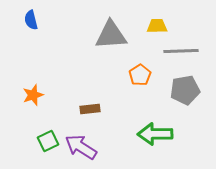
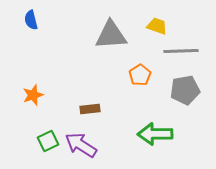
yellow trapezoid: rotated 20 degrees clockwise
purple arrow: moved 2 px up
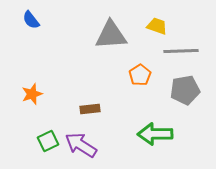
blue semicircle: rotated 24 degrees counterclockwise
orange star: moved 1 px left, 1 px up
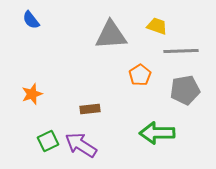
green arrow: moved 2 px right, 1 px up
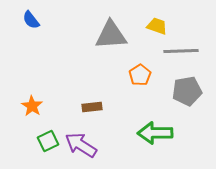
gray pentagon: moved 2 px right, 1 px down
orange star: moved 12 px down; rotated 20 degrees counterclockwise
brown rectangle: moved 2 px right, 2 px up
green arrow: moved 2 px left
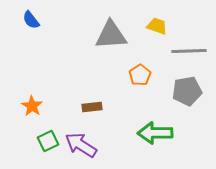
gray line: moved 8 px right
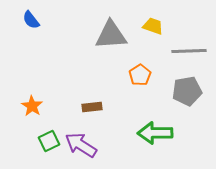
yellow trapezoid: moved 4 px left
green square: moved 1 px right
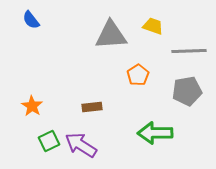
orange pentagon: moved 2 px left
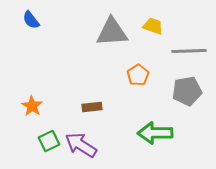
gray triangle: moved 1 px right, 3 px up
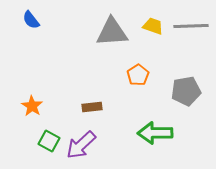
gray line: moved 2 px right, 25 px up
gray pentagon: moved 1 px left
green square: rotated 35 degrees counterclockwise
purple arrow: rotated 76 degrees counterclockwise
